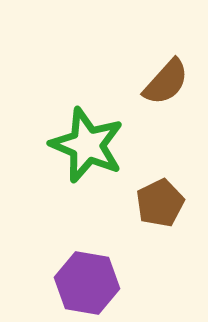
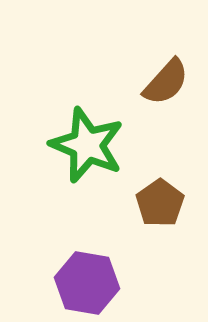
brown pentagon: rotated 9 degrees counterclockwise
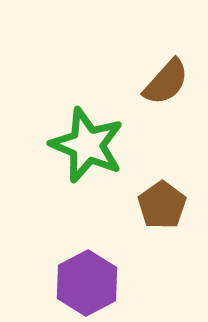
brown pentagon: moved 2 px right, 2 px down
purple hexagon: rotated 22 degrees clockwise
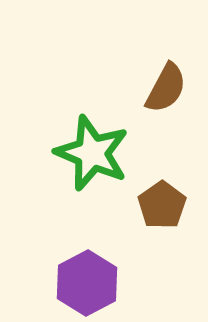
brown semicircle: moved 6 px down; rotated 14 degrees counterclockwise
green star: moved 5 px right, 8 px down
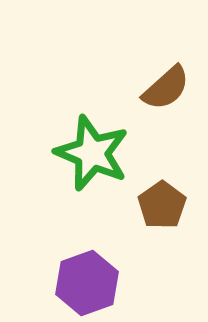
brown semicircle: rotated 20 degrees clockwise
purple hexagon: rotated 8 degrees clockwise
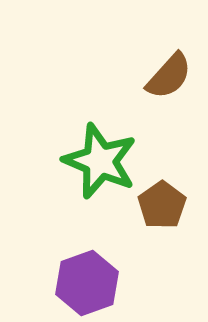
brown semicircle: moved 3 px right, 12 px up; rotated 6 degrees counterclockwise
green star: moved 8 px right, 8 px down
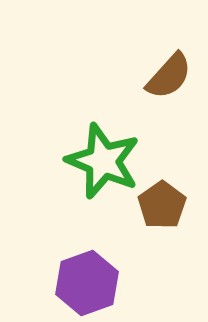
green star: moved 3 px right
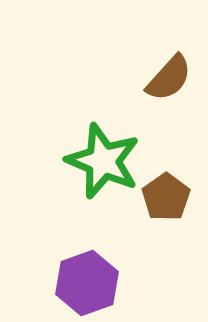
brown semicircle: moved 2 px down
brown pentagon: moved 4 px right, 8 px up
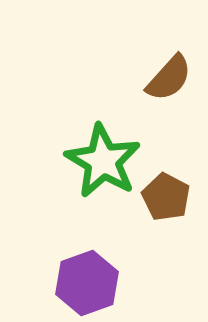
green star: rotated 8 degrees clockwise
brown pentagon: rotated 9 degrees counterclockwise
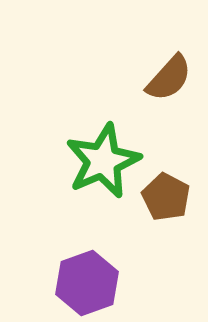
green star: rotated 18 degrees clockwise
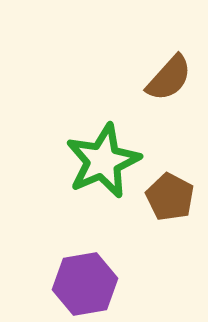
brown pentagon: moved 4 px right
purple hexagon: moved 2 px left, 1 px down; rotated 10 degrees clockwise
